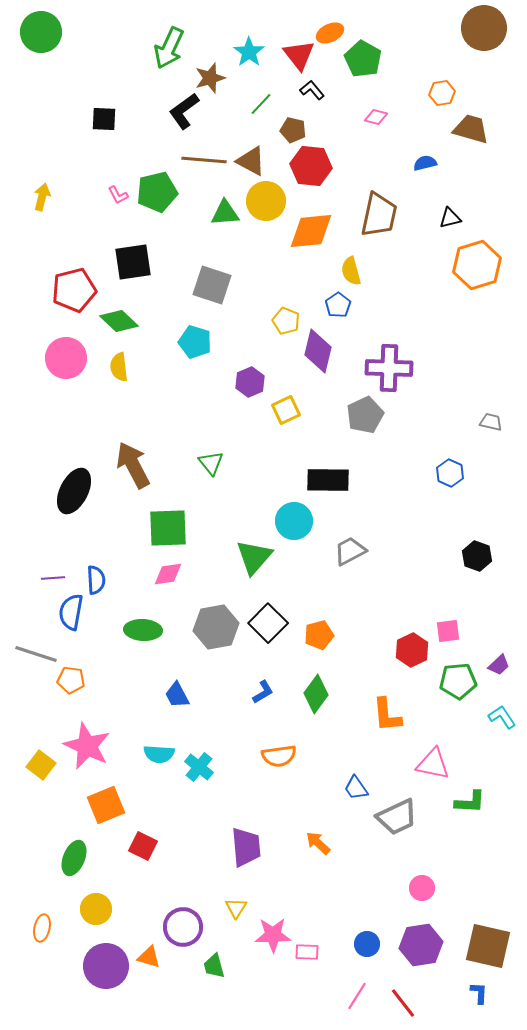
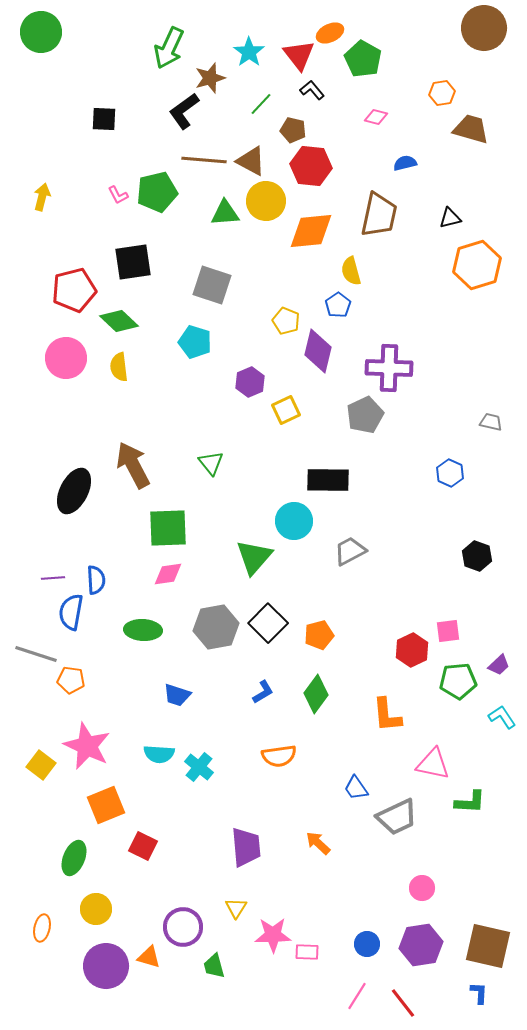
blue semicircle at (425, 163): moved 20 px left
blue trapezoid at (177, 695): rotated 44 degrees counterclockwise
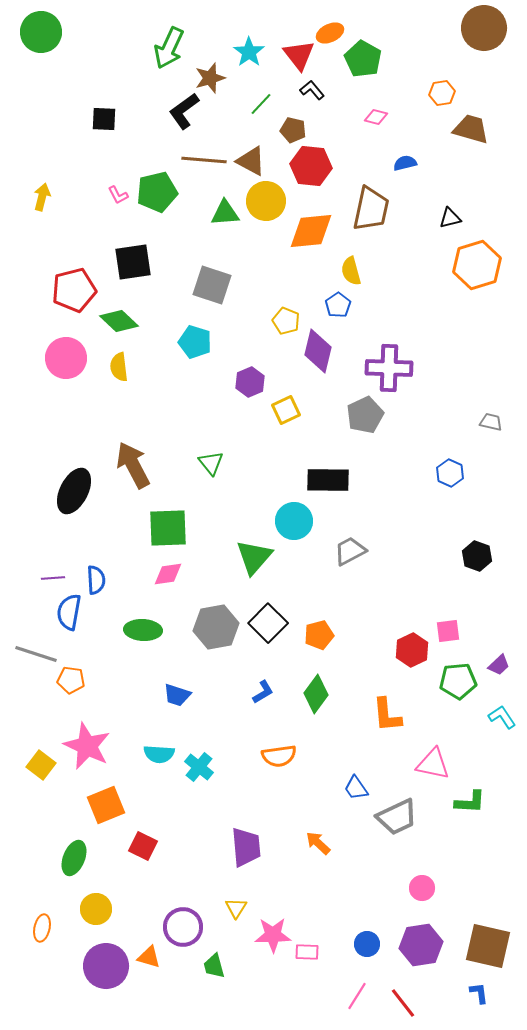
brown trapezoid at (379, 215): moved 8 px left, 6 px up
blue semicircle at (71, 612): moved 2 px left
blue L-shape at (479, 993): rotated 10 degrees counterclockwise
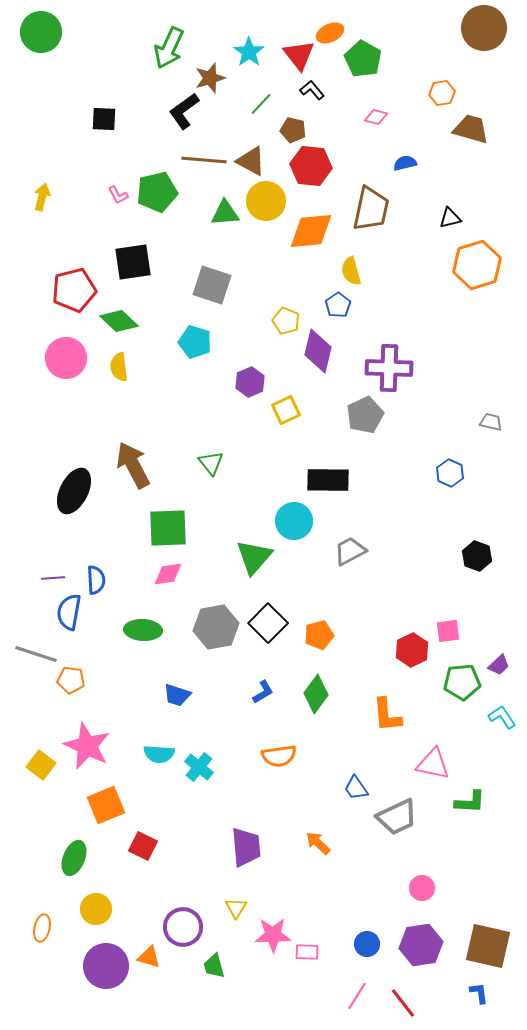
green pentagon at (458, 681): moved 4 px right, 1 px down
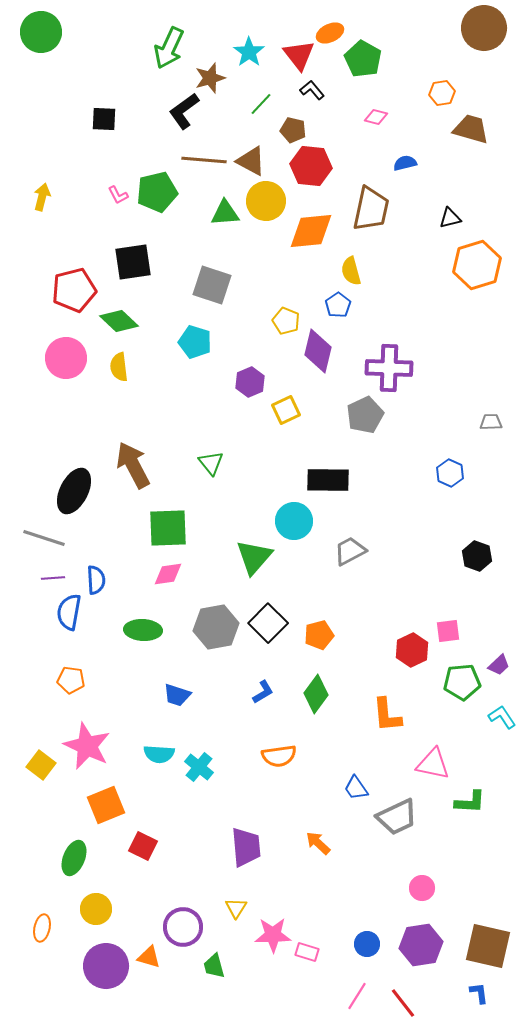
gray trapezoid at (491, 422): rotated 15 degrees counterclockwise
gray line at (36, 654): moved 8 px right, 116 px up
pink rectangle at (307, 952): rotated 15 degrees clockwise
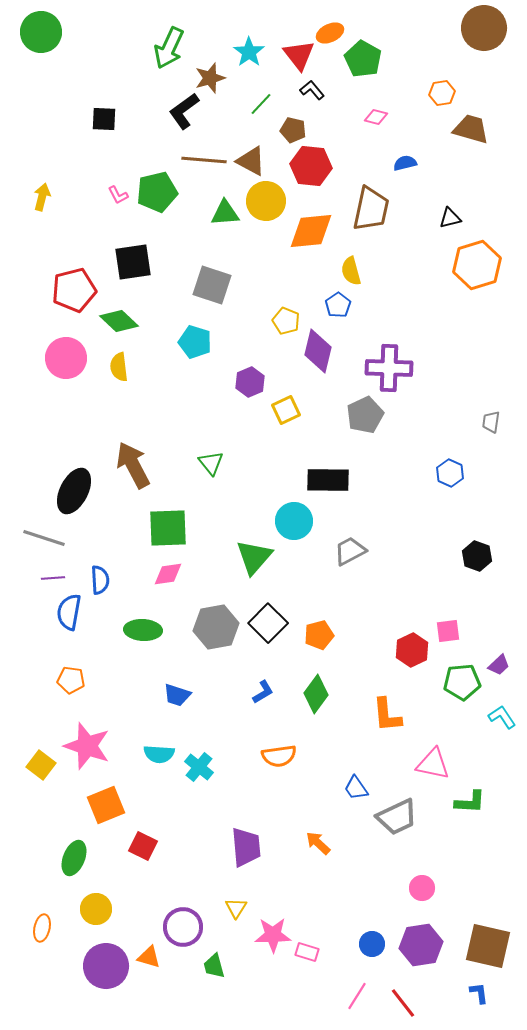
gray trapezoid at (491, 422): rotated 80 degrees counterclockwise
blue semicircle at (96, 580): moved 4 px right
pink star at (87, 746): rotated 6 degrees counterclockwise
blue circle at (367, 944): moved 5 px right
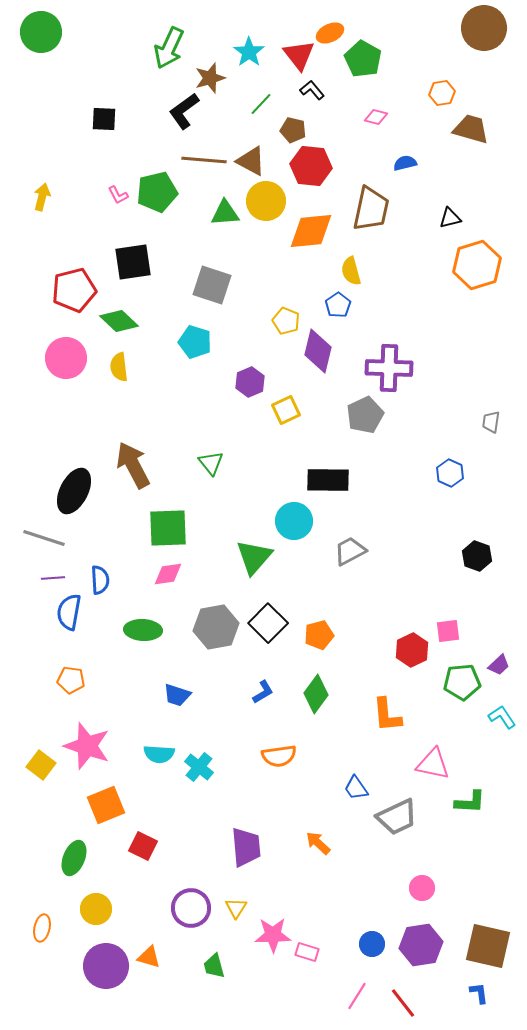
purple circle at (183, 927): moved 8 px right, 19 px up
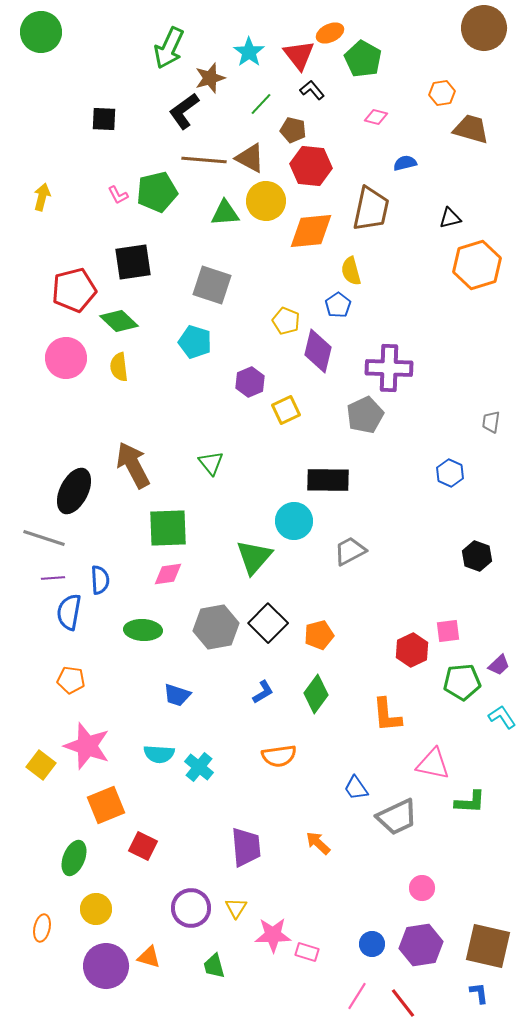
brown triangle at (251, 161): moved 1 px left, 3 px up
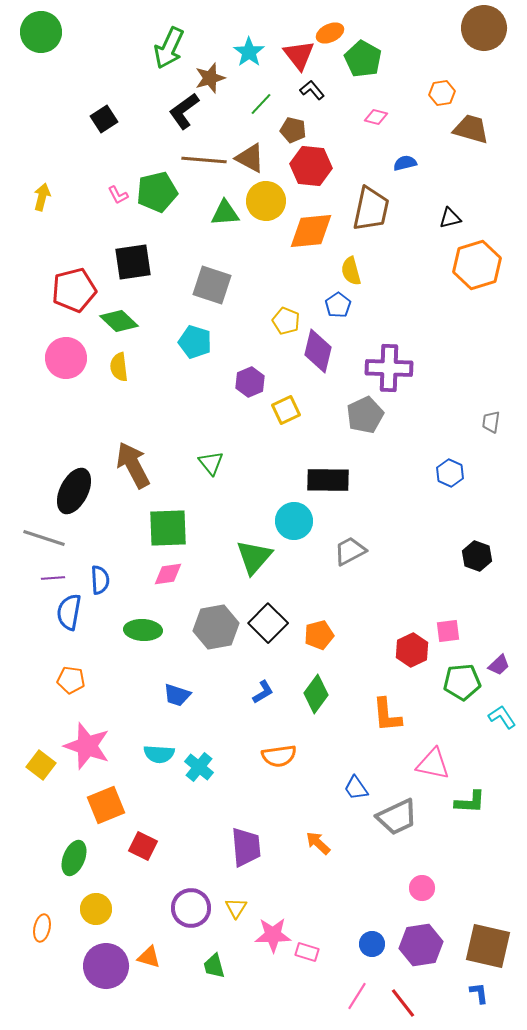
black square at (104, 119): rotated 36 degrees counterclockwise
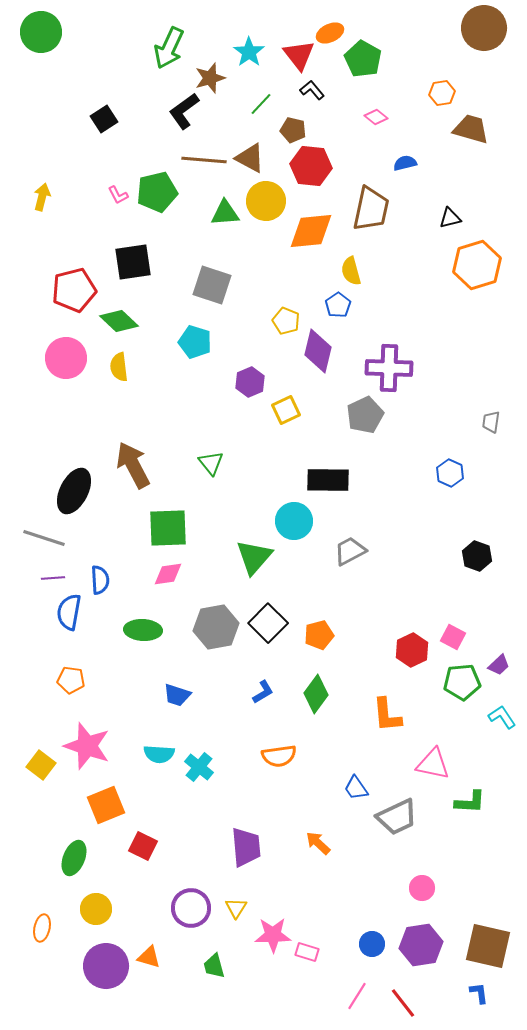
pink diamond at (376, 117): rotated 25 degrees clockwise
pink square at (448, 631): moved 5 px right, 6 px down; rotated 35 degrees clockwise
